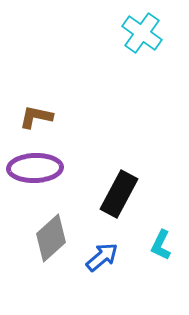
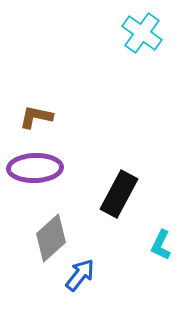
blue arrow: moved 22 px left, 18 px down; rotated 12 degrees counterclockwise
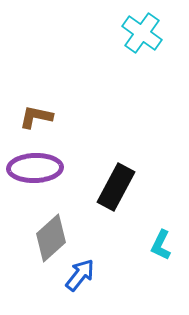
black rectangle: moved 3 px left, 7 px up
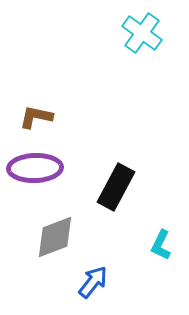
gray diamond: moved 4 px right, 1 px up; rotated 21 degrees clockwise
blue arrow: moved 13 px right, 7 px down
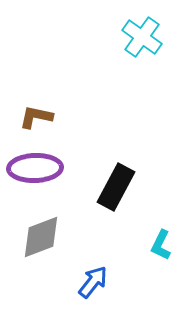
cyan cross: moved 4 px down
gray diamond: moved 14 px left
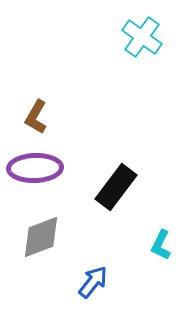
brown L-shape: rotated 72 degrees counterclockwise
black rectangle: rotated 9 degrees clockwise
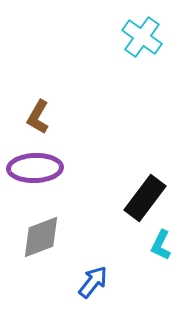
brown L-shape: moved 2 px right
black rectangle: moved 29 px right, 11 px down
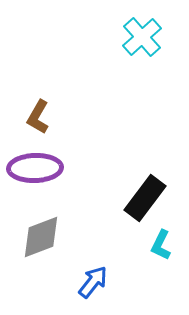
cyan cross: rotated 12 degrees clockwise
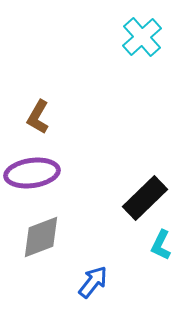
purple ellipse: moved 3 px left, 5 px down; rotated 6 degrees counterclockwise
black rectangle: rotated 9 degrees clockwise
